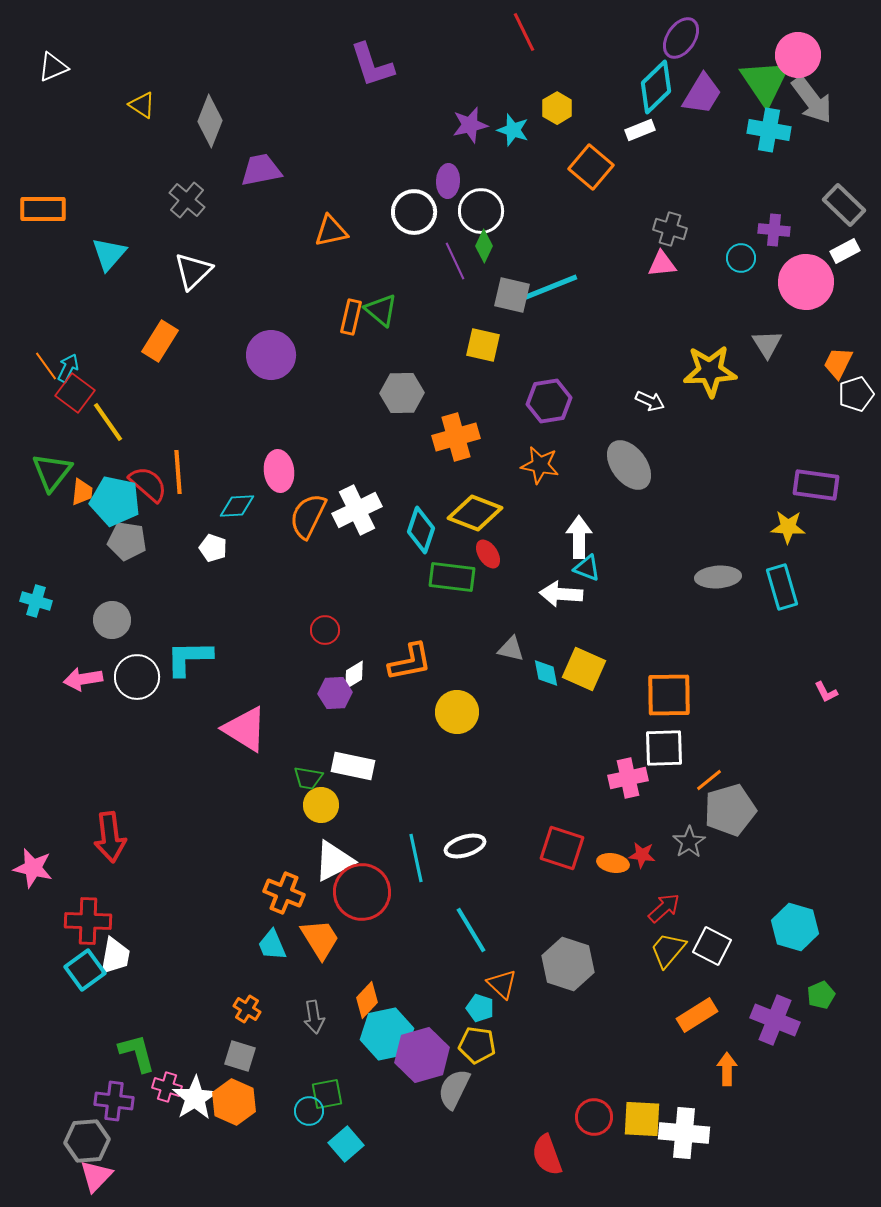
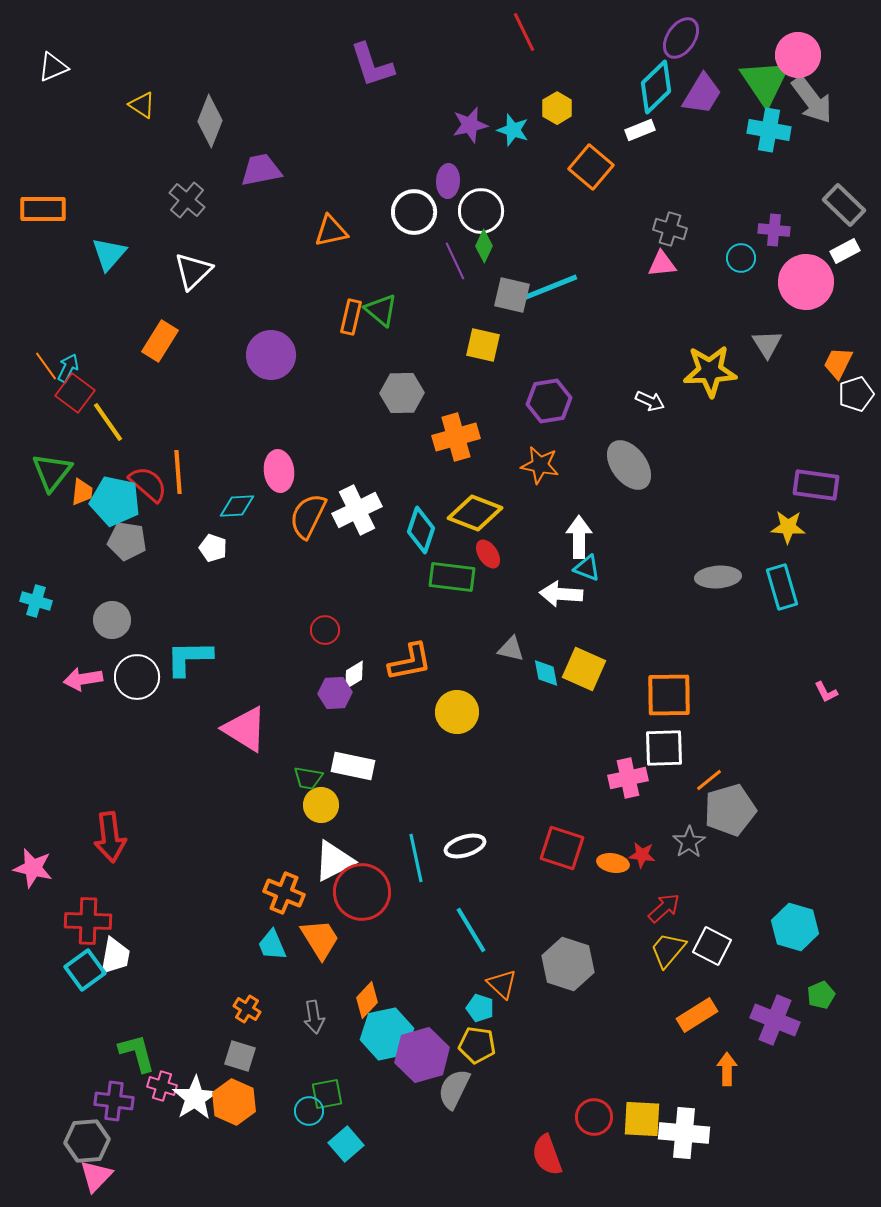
pink cross at (167, 1087): moved 5 px left, 1 px up
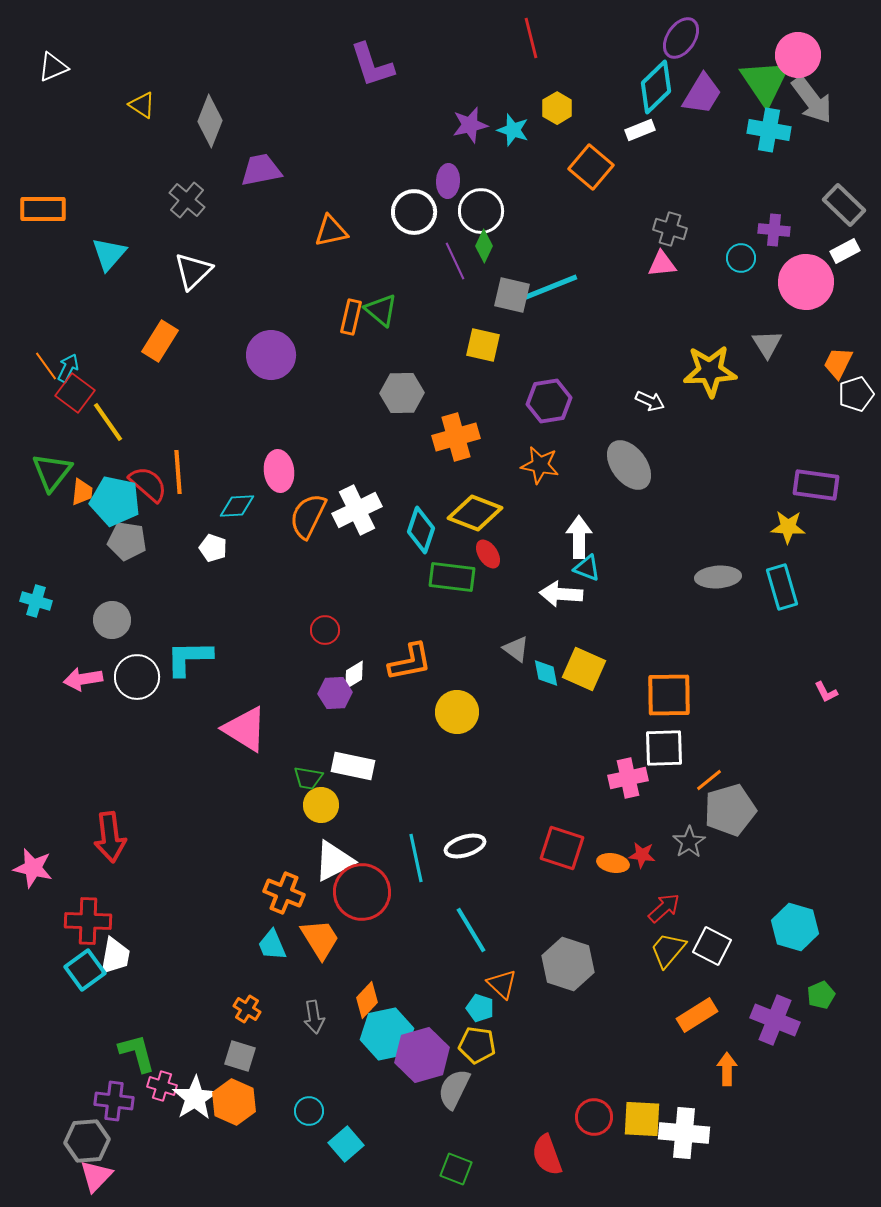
red line at (524, 32): moved 7 px right, 6 px down; rotated 12 degrees clockwise
gray triangle at (511, 649): moved 5 px right; rotated 24 degrees clockwise
green square at (327, 1094): moved 129 px right, 75 px down; rotated 32 degrees clockwise
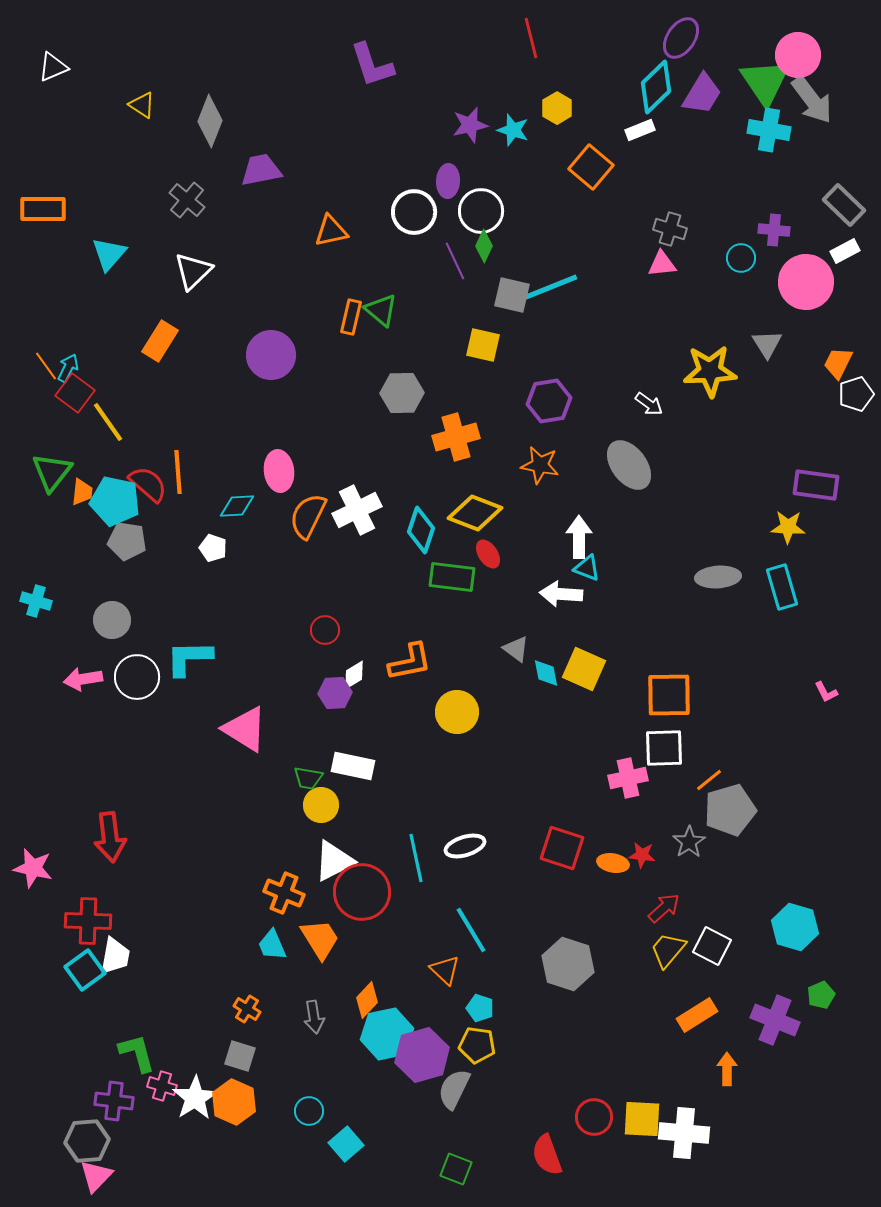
white arrow at (650, 401): moved 1 px left, 3 px down; rotated 12 degrees clockwise
orange triangle at (502, 984): moved 57 px left, 14 px up
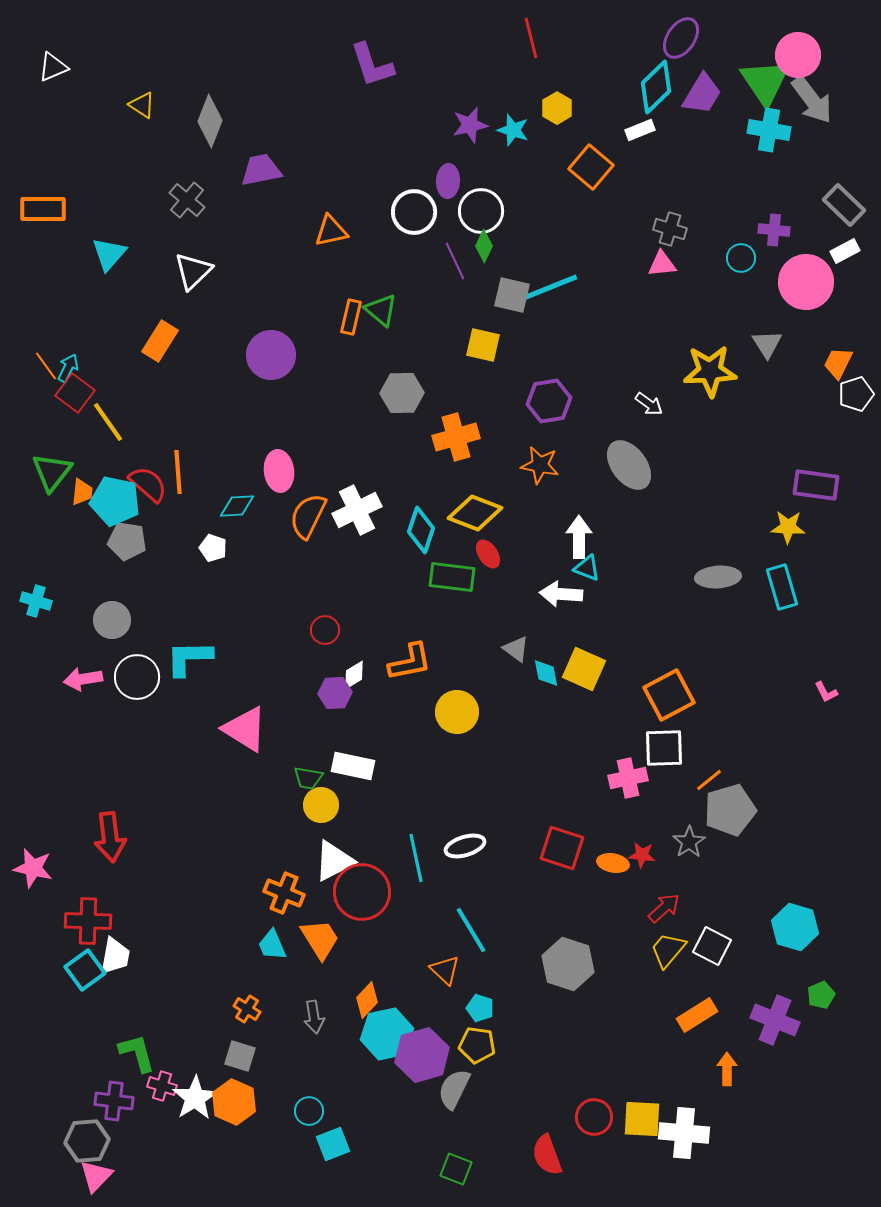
orange square at (669, 695): rotated 27 degrees counterclockwise
cyan square at (346, 1144): moved 13 px left; rotated 20 degrees clockwise
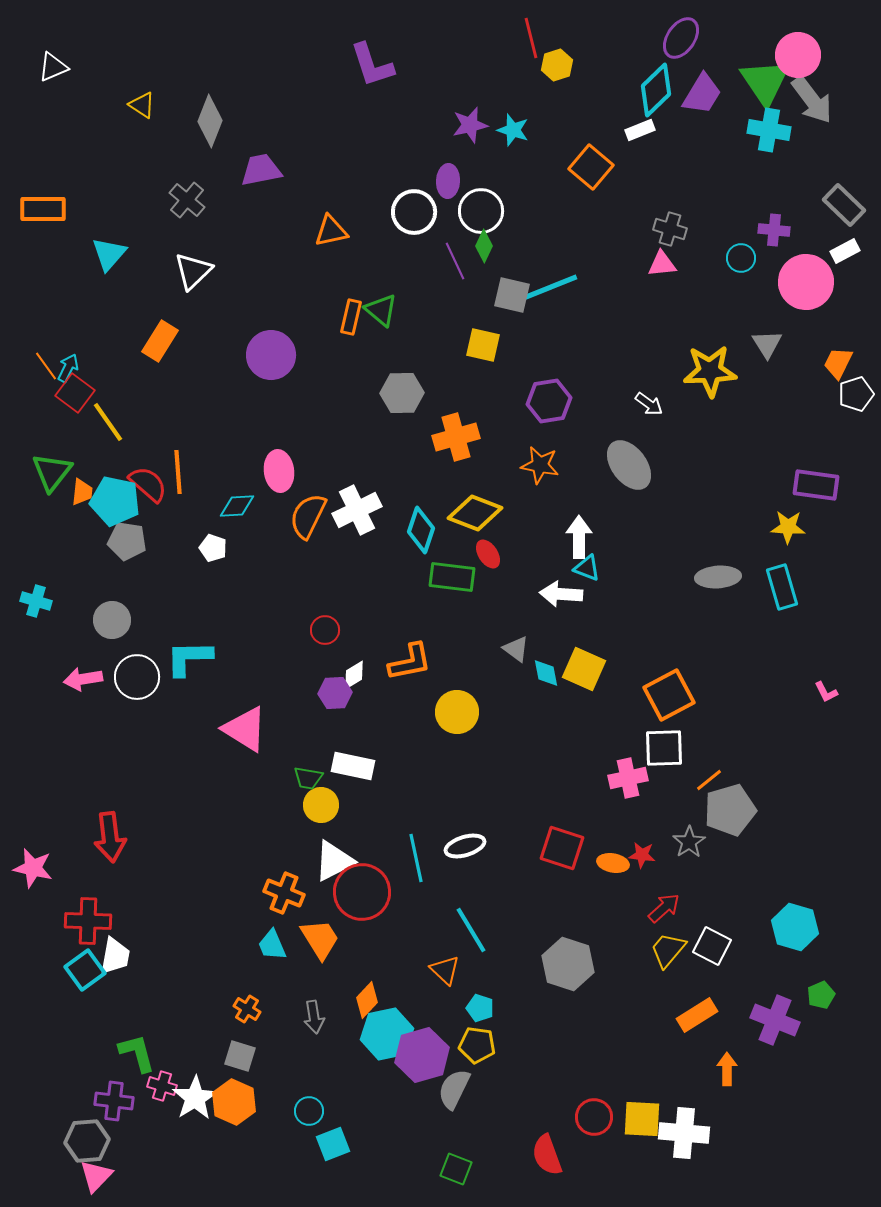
cyan diamond at (656, 87): moved 3 px down
yellow hexagon at (557, 108): moved 43 px up; rotated 12 degrees clockwise
